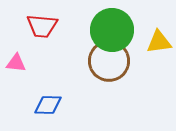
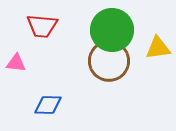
yellow triangle: moved 1 px left, 6 px down
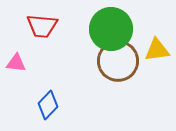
green circle: moved 1 px left, 1 px up
yellow triangle: moved 1 px left, 2 px down
brown circle: moved 9 px right
blue diamond: rotated 48 degrees counterclockwise
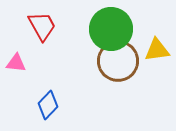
red trapezoid: rotated 124 degrees counterclockwise
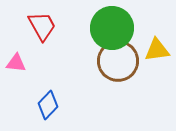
green circle: moved 1 px right, 1 px up
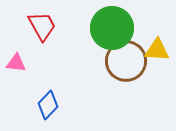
yellow triangle: rotated 12 degrees clockwise
brown circle: moved 8 px right
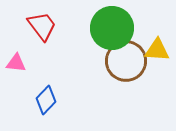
red trapezoid: rotated 8 degrees counterclockwise
blue diamond: moved 2 px left, 5 px up
